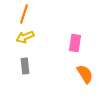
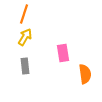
yellow arrow: rotated 144 degrees clockwise
pink rectangle: moved 12 px left, 10 px down; rotated 18 degrees counterclockwise
orange semicircle: rotated 24 degrees clockwise
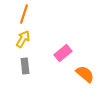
yellow arrow: moved 2 px left, 2 px down
pink rectangle: rotated 60 degrees clockwise
orange semicircle: rotated 42 degrees counterclockwise
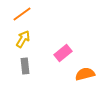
orange line: moved 2 px left; rotated 36 degrees clockwise
orange semicircle: rotated 54 degrees counterclockwise
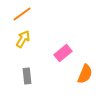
gray rectangle: moved 2 px right, 10 px down
orange semicircle: rotated 126 degrees clockwise
